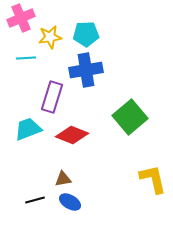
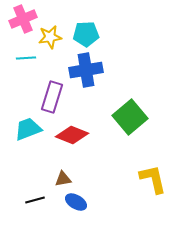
pink cross: moved 2 px right, 1 px down
blue ellipse: moved 6 px right
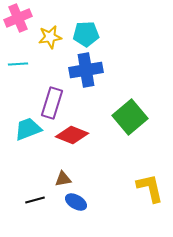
pink cross: moved 5 px left, 1 px up
cyan line: moved 8 px left, 6 px down
purple rectangle: moved 6 px down
yellow L-shape: moved 3 px left, 9 px down
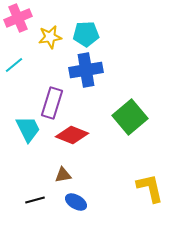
cyan line: moved 4 px left, 1 px down; rotated 36 degrees counterclockwise
cyan trapezoid: rotated 84 degrees clockwise
brown triangle: moved 4 px up
